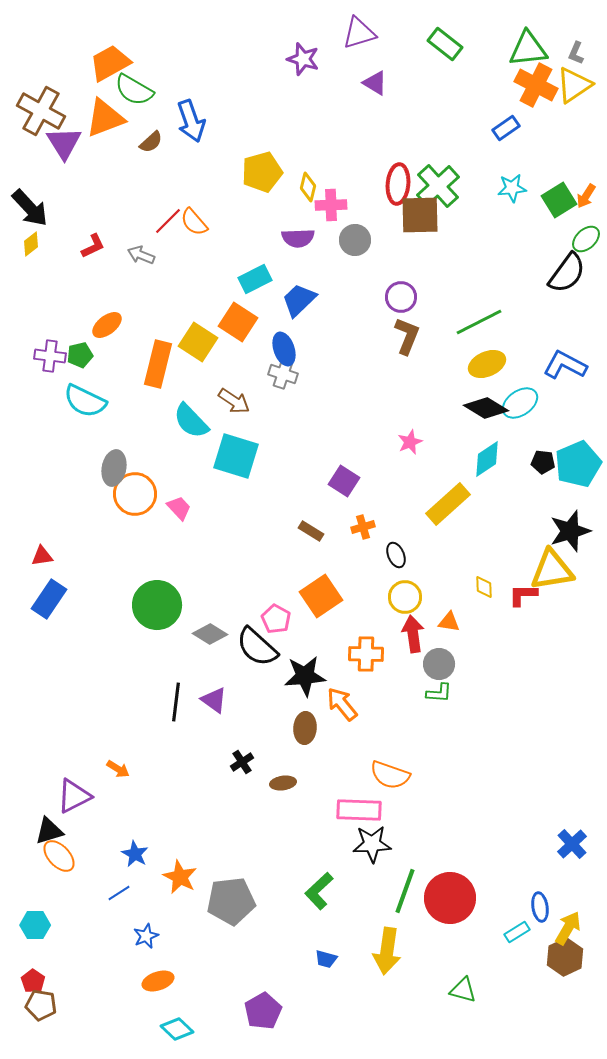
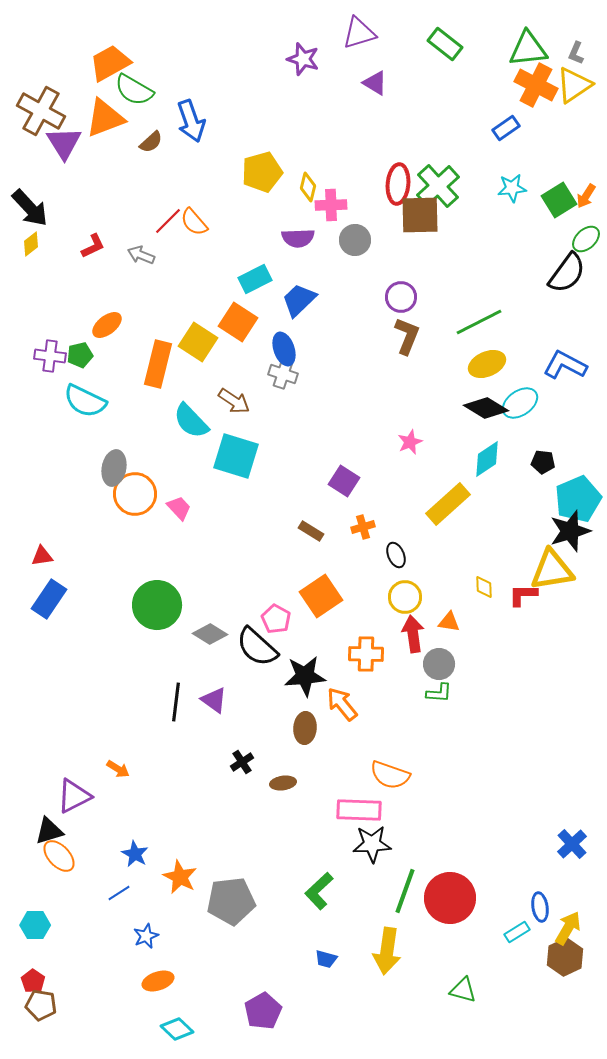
cyan pentagon at (578, 464): moved 35 px down
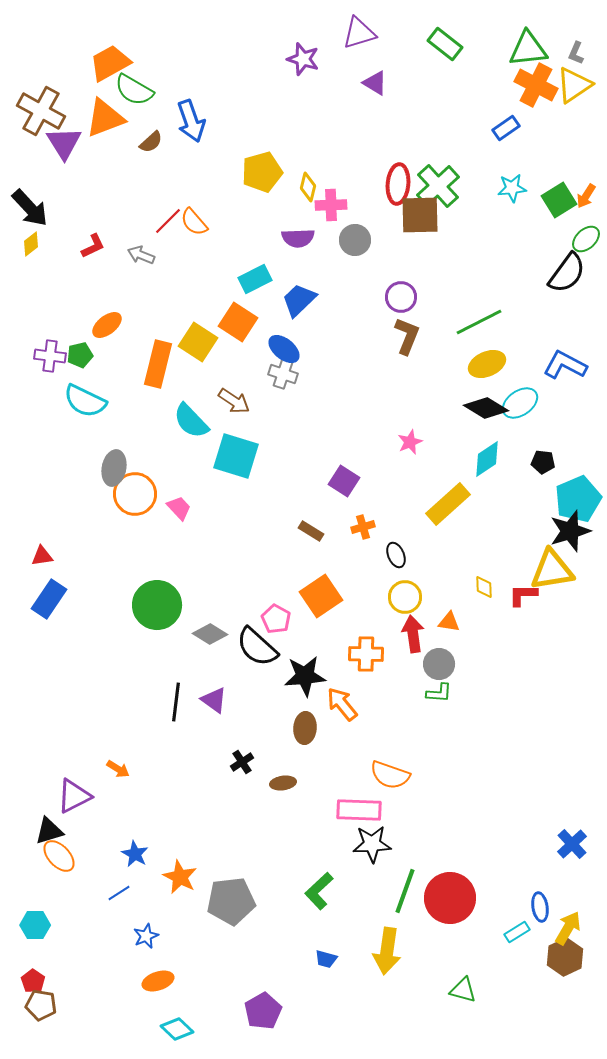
blue ellipse at (284, 349): rotated 32 degrees counterclockwise
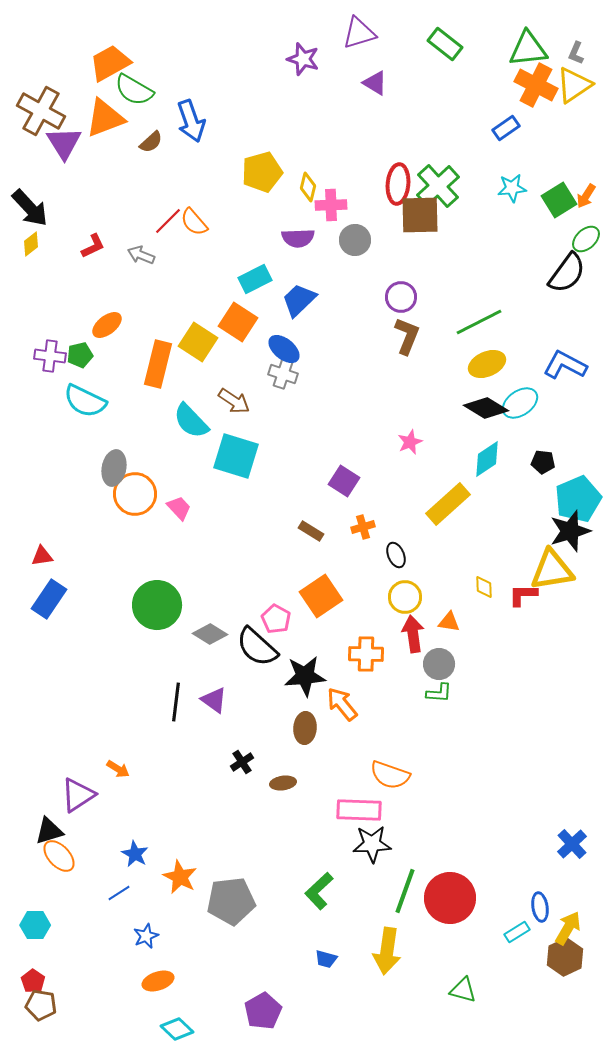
purple triangle at (74, 796): moved 4 px right, 1 px up; rotated 6 degrees counterclockwise
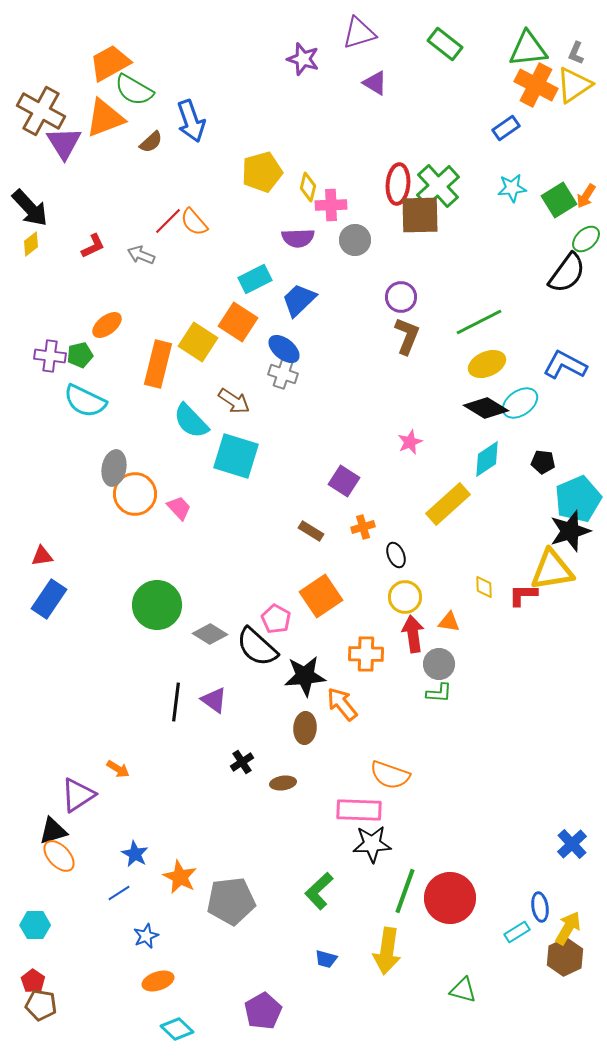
black triangle at (49, 831): moved 4 px right
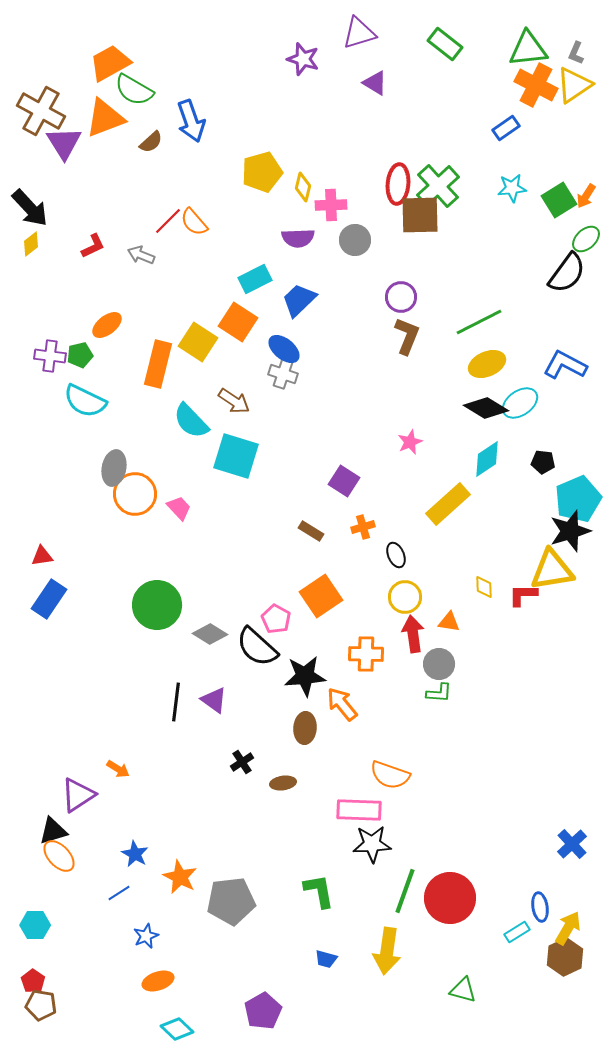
yellow diamond at (308, 187): moved 5 px left
green L-shape at (319, 891): rotated 123 degrees clockwise
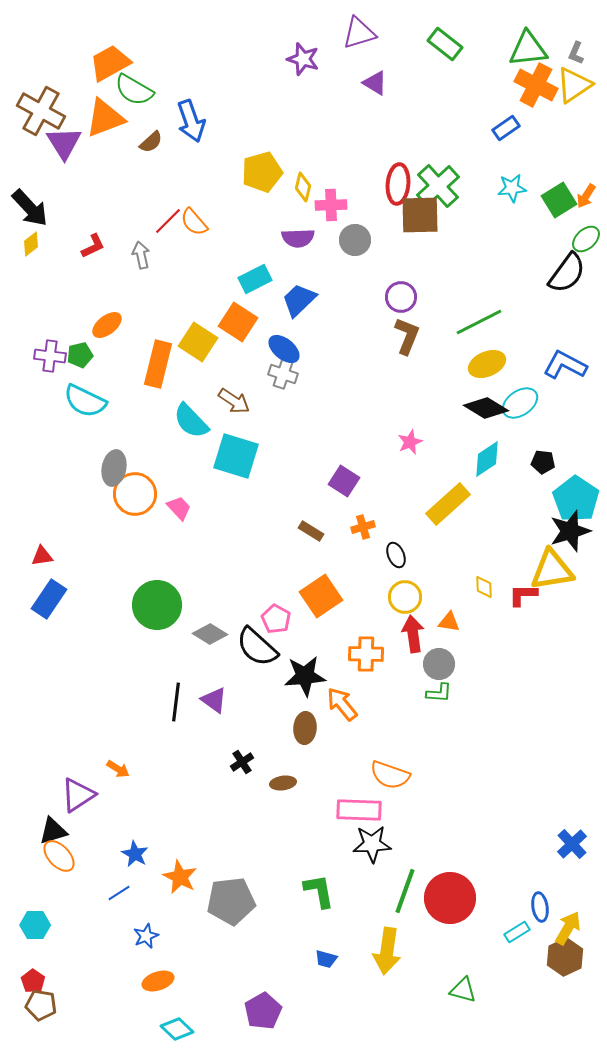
gray arrow at (141, 255): rotated 56 degrees clockwise
cyan pentagon at (578, 499): moved 2 px left; rotated 15 degrees counterclockwise
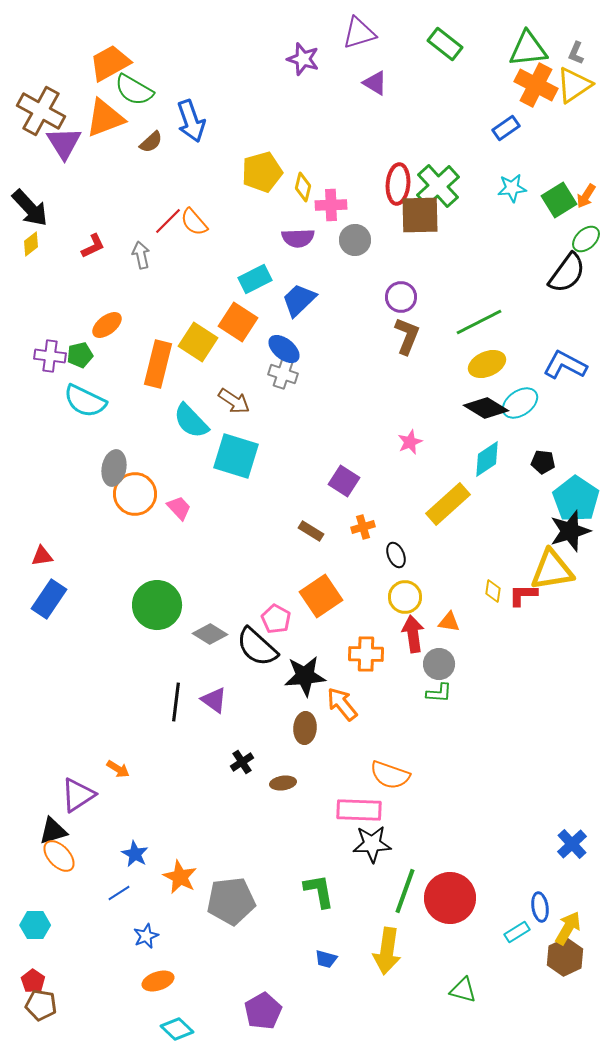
yellow diamond at (484, 587): moved 9 px right, 4 px down; rotated 10 degrees clockwise
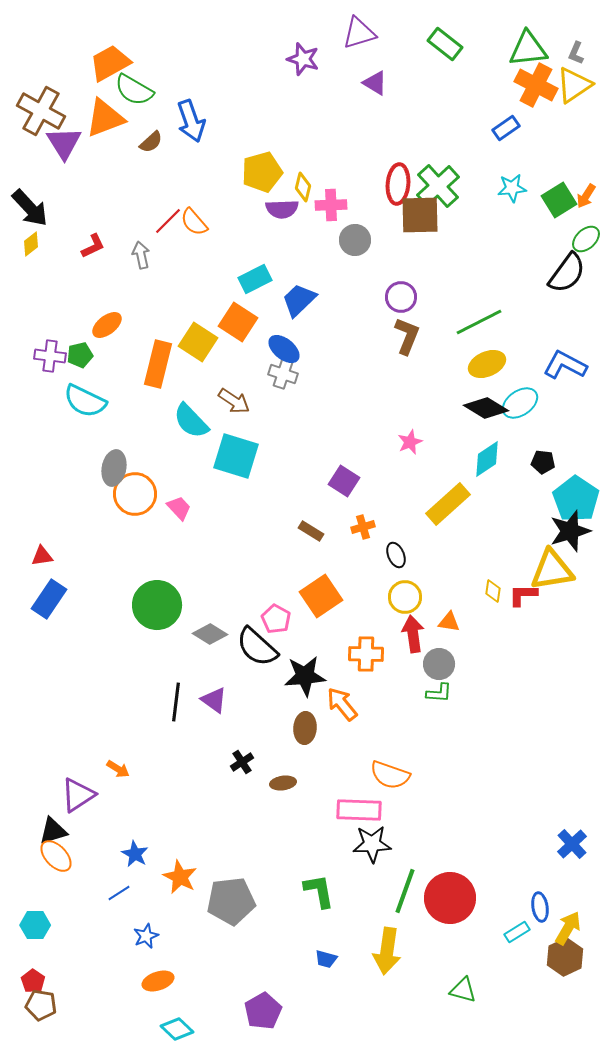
purple semicircle at (298, 238): moved 16 px left, 29 px up
orange ellipse at (59, 856): moved 3 px left
